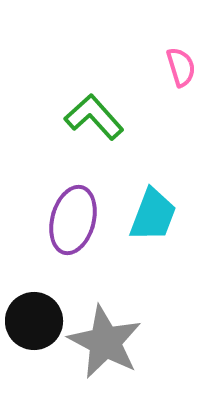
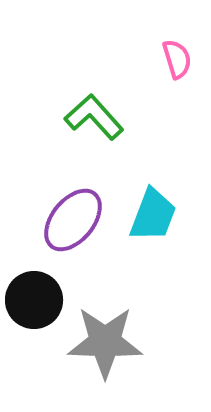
pink semicircle: moved 4 px left, 8 px up
purple ellipse: rotated 24 degrees clockwise
black circle: moved 21 px up
gray star: rotated 26 degrees counterclockwise
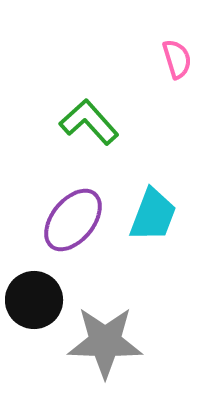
green L-shape: moved 5 px left, 5 px down
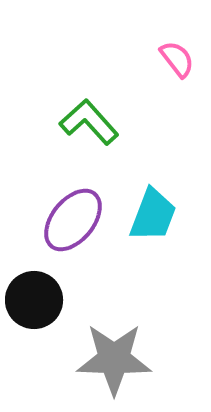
pink semicircle: rotated 21 degrees counterclockwise
gray star: moved 9 px right, 17 px down
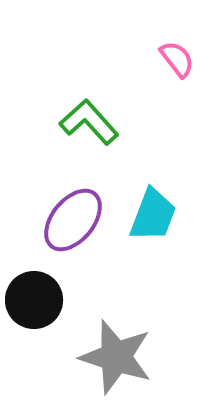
gray star: moved 2 px right, 2 px up; rotated 16 degrees clockwise
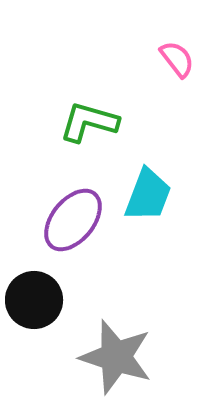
green L-shape: rotated 32 degrees counterclockwise
cyan trapezoid: moved 5 px left, 20 px up
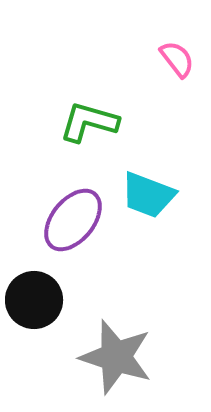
cyan trapezoid: rotated 90 degrees clockwise
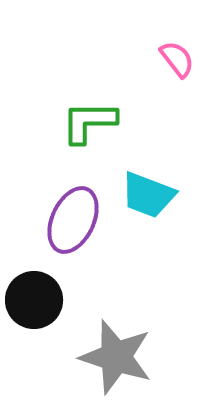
green L-shape: rotated 16 degrees counterclockwise
purple ellipse: rotated 14 degrees counterclockwise
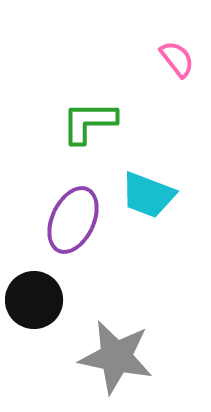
gray star: rotated 6 degrees counterclockwise
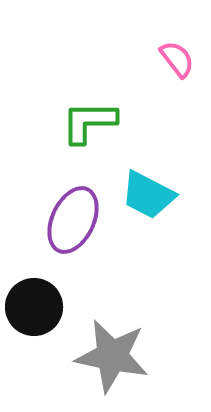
cyan trapezoid: rotated 6 degrees clockwise
black circle: moved 7 px down
gray star: moved 4 px left, 1 px up
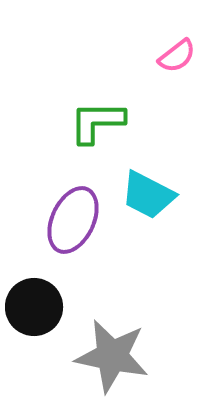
pink semicircle: moved 3 px up; rotated 90 degrees clockwise
green L-shape: moved 8 px right
